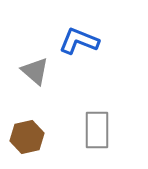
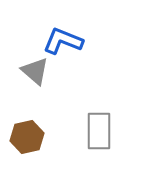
blue L-shape: moved 16 px left
gray rectangle: moved 2 px right, 1 px down
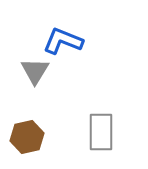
gray triangle: rotated 20 degrees clockwise
gray rectangle: moved 2 px right, 1 px down
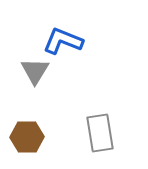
gray rectangle: moved 1 px left, 1 px down; rotated 9 degrees counterclockwise
brown hexagon: rotated 12 degrees clockwise
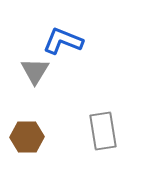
gray rectangle: moved 3 px right, 2 px up
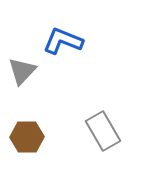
gray triangle: moved 13 px left; rotated 12 degrees clockwise
gray rectangle: rotated 21 degrees counterclockwise
